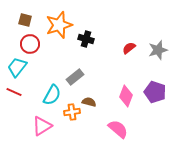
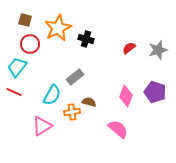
orange star: moved 1 px left, 3 px down; rotated 8 degrees counterclockwise
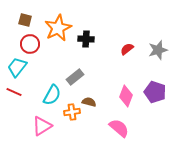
black cross: rotated 14 degrees counterclockwise
red semicircle: moved 2 px left, 1 px down
pink semicircle: moved 1 px right, 1 px up
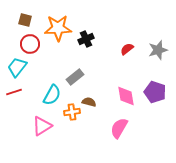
orange star: rotated 24 degrees clockwise
black cross: rotated 28 degrees counterclockwise
red line: rotated 42 degrees counterclockwise
pink diamond: rotated 30 degrees counterclockwise
pink semicircle: rotated 100 degrees counterclockwise
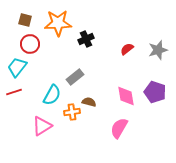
orange star: moved 5 px up
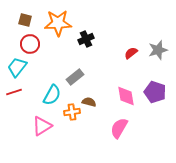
red semicircle: moved 4 px right, 4 px down
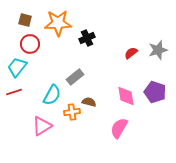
black cross: moved 1 px right, 1 px up
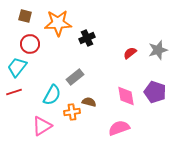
brown square: moved 4 px up
red semicircle: moved 1 px left
pink semicircle: rotated 40 degrees clockwise
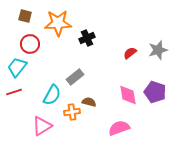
pink diamond: moved 2 px right, 1 px up
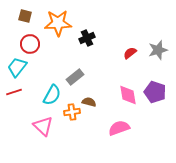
pink triangle: moved 1 px right; rotated 45 degrees counterclockwise
